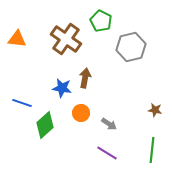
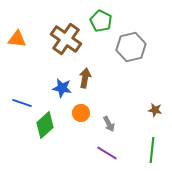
gray arrow: rotated 28 degrees clockwise
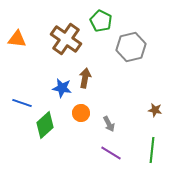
purple line: moved 4 px right
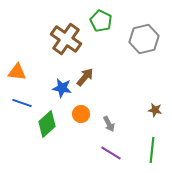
orange triangle: moved 33 px down
gray hexagon: moved 13 px right, 8 px up
brown arrow: moved 1 px up; rotated 30 degrees clockwise
orange circle: moved 1 px down
green diamond: moved 2 px right, 1 px up
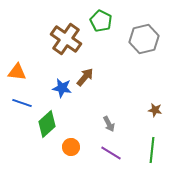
orange circle: moved 10 px left, 33 px down
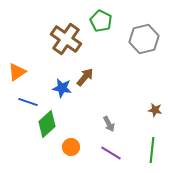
orange triangle: rotated 42 degrees counterclockwise
blue line: moved 6 px right, 1 px up
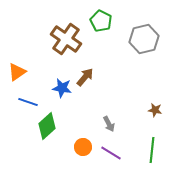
green diamond: moved 2 px down
orange circle: moved 12 px right
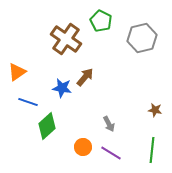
gray hexagon: moved 2 px left, 1 px up
